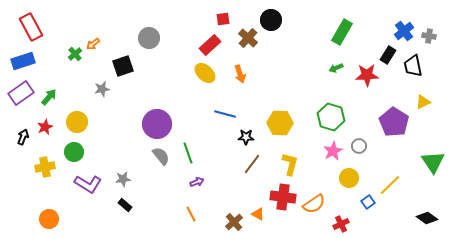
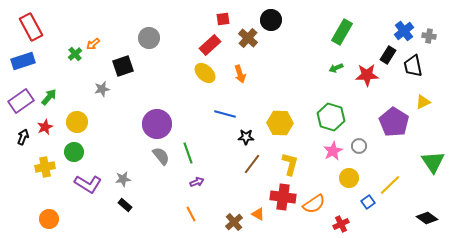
purple rectangle at (21, 93): moved 8 px down
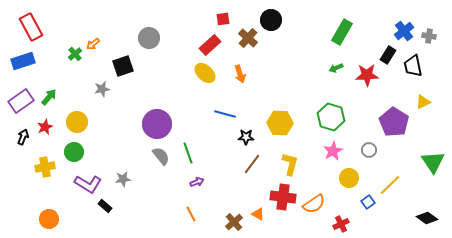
gray circle at (359, 146): moved 10 px right, 4 px down
black rectangle at (125, 205): moved 20 px left, 1 px down
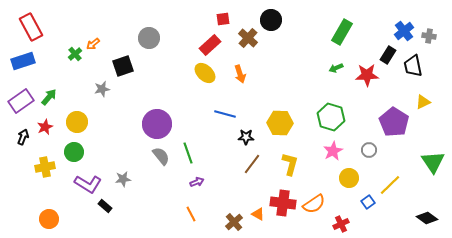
red cross at (283, 197): moved 6 px down
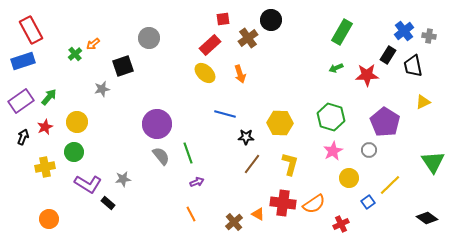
red rectangle at (31, 27): moved 3 px down
brown cross at (248, 38): rotated 12 degrees clockwise
purple pentagon at (394, 122): moved 9 px left
black rectangle at (105, 206): moved 3 px right, 3 px up
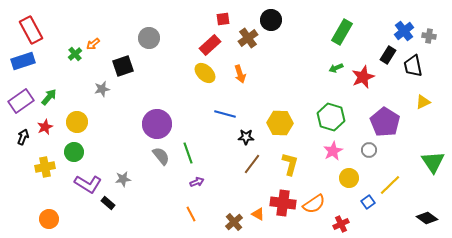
red star at (367, 75): moved 4 px left, 2 px down; rotated 20 degrees counterclockwise
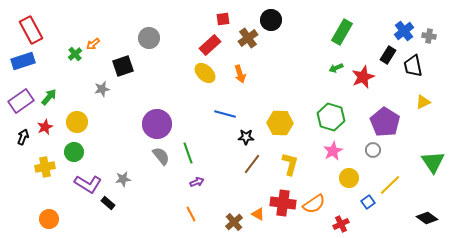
gray circle at (369, 150): moved 4 px right
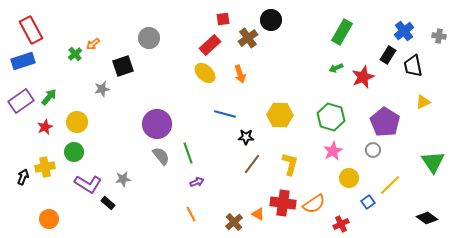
gray cross at (429, 36): moved 10 px right
yellow hexagon at (280, 123): moved 8 px up
black arrow at (23, 137): moved 40 px down
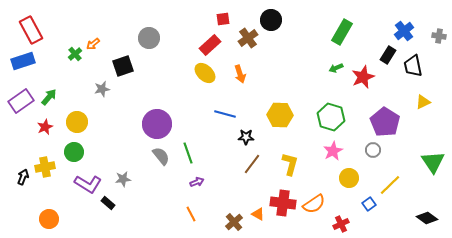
blue square at (368, 202): moved 1 px right, 2 px down
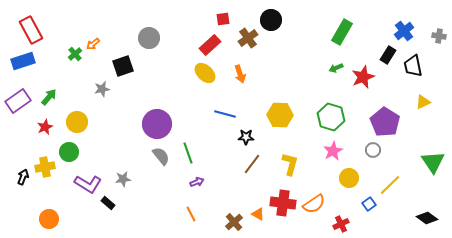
purple rectangle at (21, 101): moved 3 px left
green circle at (74, 152): moved 5 px left
